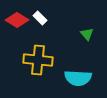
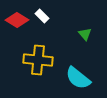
white rectangle: moved 2 px right, 2 px up
green triangle: moved 2 px left
cyan semicircle: rotated 36 degrees clockwise
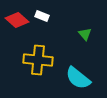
white rectangle: rotated 24 degrees counterclockwise
red diamond: rotated 10 degrees clockwise
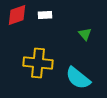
white rectangle: moved 3 px right, 1 px up; rotated 24 degrees counterclockwise
red diamond: moved 5 px up; rotated 60 degrees counterclockwise
yellow cross: moved 3 px down
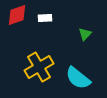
white rectangle: moved 3 px down
green triangle: rotated 24 degrees clockwise
yellow cross: moved 1 px right, 4 px down; rotated 36 degrees counterclockwise
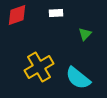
white rectangle: moved 11 px right, 5 px up
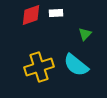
red diamond: moved 14 px right
yellow cross: rotated 12 degrees clockwise
cyan semicircle: moved 2 px left, 13 px up
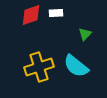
cyan semicircle: moved 1 px down
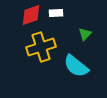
yellow cross: moved 2 px right, 20 px up
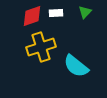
red diamond: moved 1 px right, 1 px down
green triangle: moved 22 px up
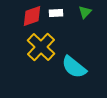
yellow cross: rotated 28 degrees counterclockwise
cyan semicircle: moved 2 px left, 1 px down
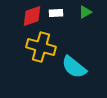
green triangle: rotated 16 degrees clockwise
yellow cross: rotated 28 degrees counterclockwise
